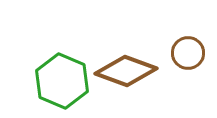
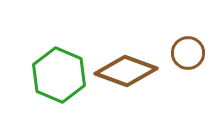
green hexagon: moved 3 px left, 6 px up
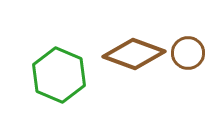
brown diamond: moved 8 px right, 17 px up
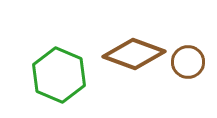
brown circle: moved 9 px down
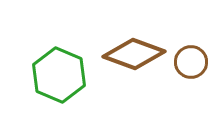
brown circle: moved 3 px right
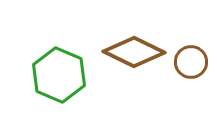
brown diamond: moved 2 px up; rotated 6 degrees clockwise
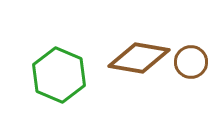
brown diamond: moved 5 px right, 6 px down; rotated 16 degrees counterclockwise
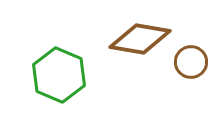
brown diamond: moved 1 px right, 19 px up
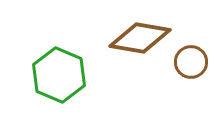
brown diamond: moved 1 px up
